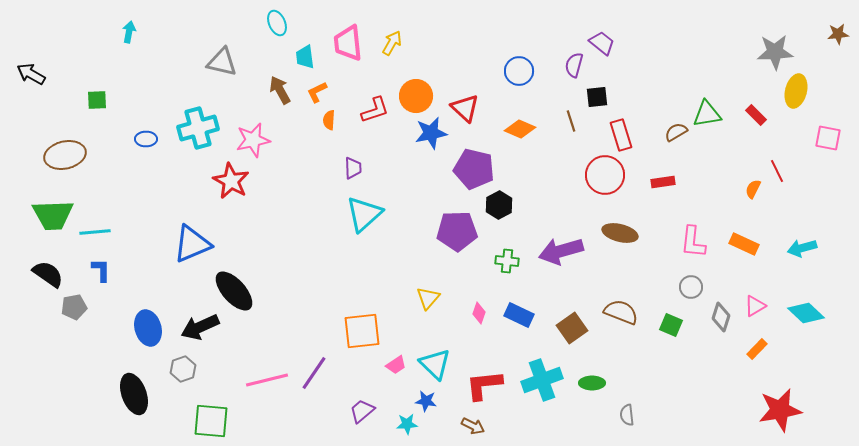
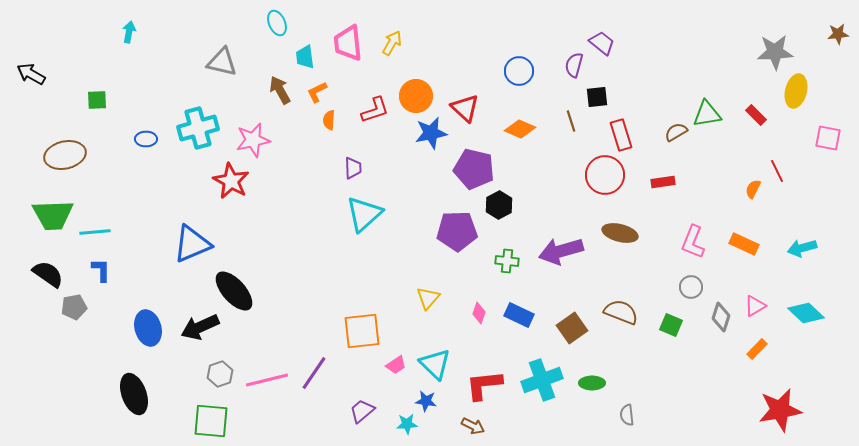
pink L-shape at (693, 242): rotated 16 degrees clockwise
gray hexagon at (183, 369): moved 37 px right, 5 px down
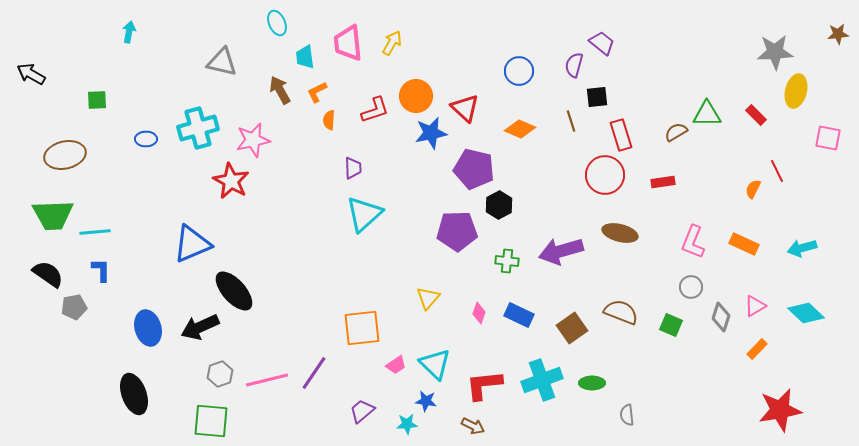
green triangle at (707, 114): rotated 8 degrees clockwise
orange square at (362, 331): moved 3 px up
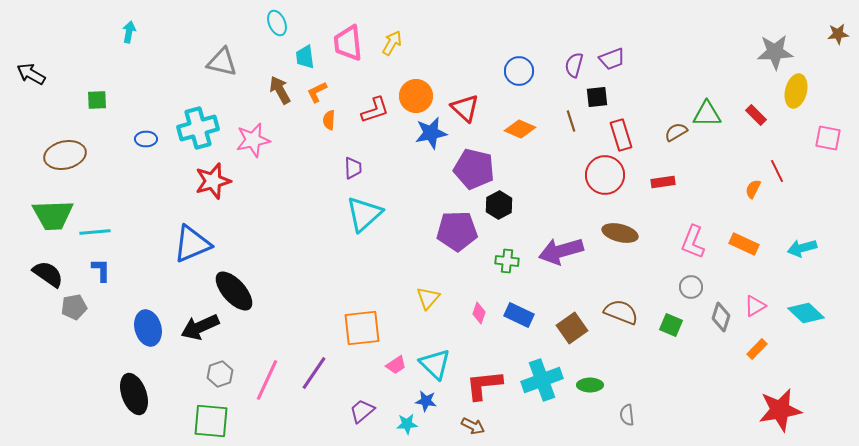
purple trapezoid at (602, 43): moved 10 px right, 16 px down; rotated 120 degrees clockwise
red star at (231, 181): moved 18 px left; rotated 27 degrees clockwise
pink line at (267, 380): rotated 51 degrees counterclockwise
green ellipse at (592, 383): moved 2 px left, 2 px down
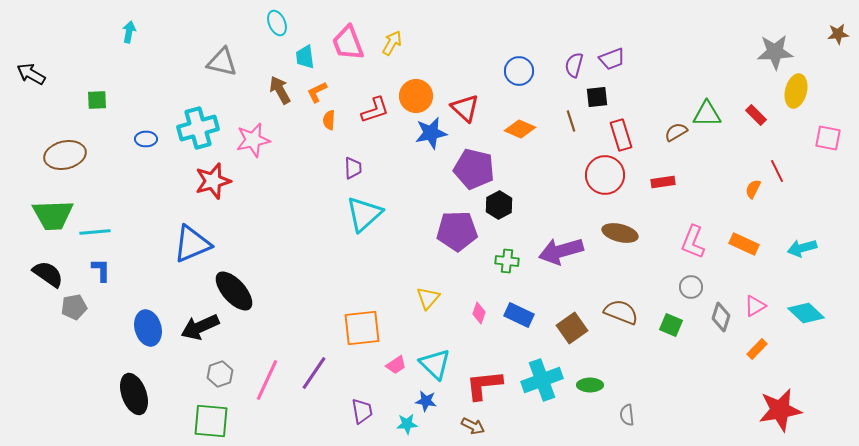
pink trapezoid at (348, 43): rotated 15 degrees counterclockwise
purple trapezoid at (362, 411): rotated 120 degrees clockwise
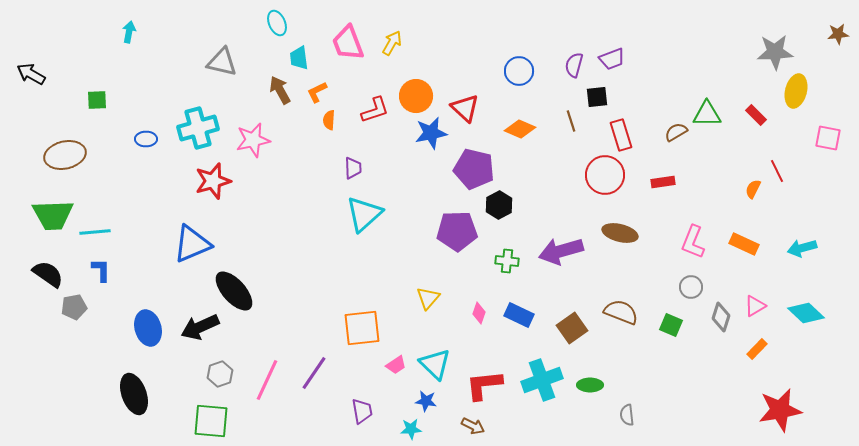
cyan trapezoid at (305, 57): moved 6 px left, 1 px down
cyan star at (407, 424): moved 4 px right, 5 px down
